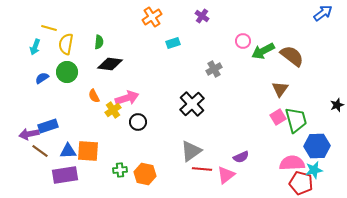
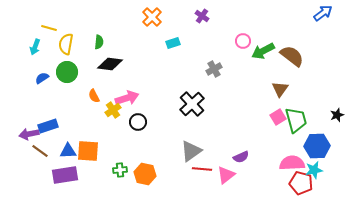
orange cross: rotated 12 degrees counterclockwise
black star: moved 10 px down
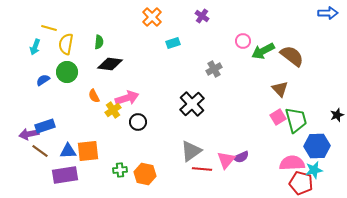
blue arrow: moved 5 px right; rotated 36 degrees clockwise
blue semicircle: moved 1 px right, 2 px down
brown triangle: rotated 18 degrees counterclockwise
blue rectangle: moved 3 px left
orange square: rotated 10 degrees counterclockwise
pink triangle: moved 15 px up; rotated 12 degrees counterclockwise
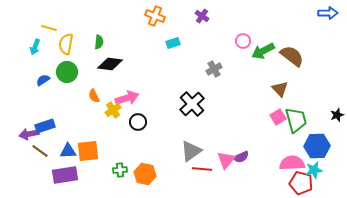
orange cross: moved 3 px right, 1 px up; rotated 24 degrees counterclockwise
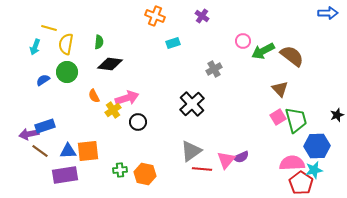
red pentagon: rotated 20 degrees clockwise
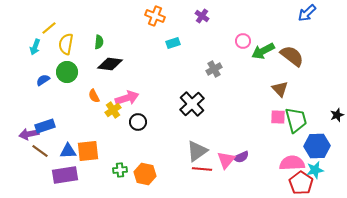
blue arrow: moved 21 px left; rotated 138 degrees clockwise
yellow line: rotated 56 degrees counterclockwise
pink square: rotated 35 degrees clockwise
gray triangle: moved 6 px right
cyan star: moved 1 px right
